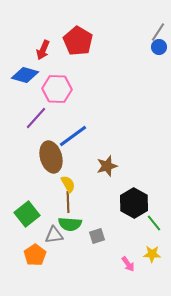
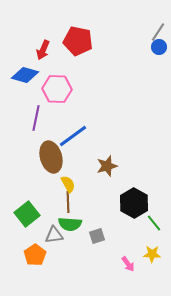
red pentagon: rotated 20 degrees counterclockwise
purple line: rotated 30 degrees counterclockwise
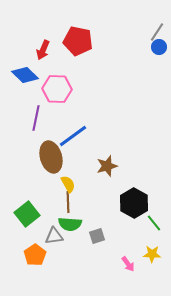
gray line: moved 1 px left
blue diamond: rotated 28 degrees clockwise
gray triangle: moved 1 px down
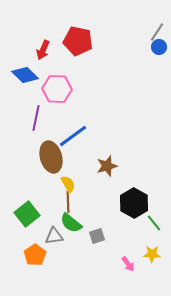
green semicircle: moved 1 px right, 1 px up; rotated 35 degrees clockwise
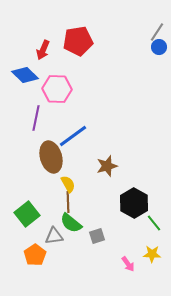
red pentagon: rotated 20 degrees counterclockwise
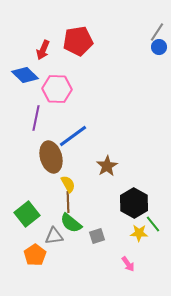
brown star: rotated 15 degrees counterclockwise
green line: moved 1 px left, 1 px down
yellow star: moved 13 px left, 21 px up
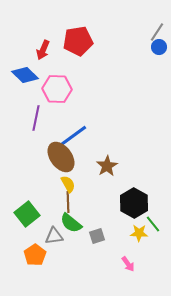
brown ellipse: moved 10 px right; rotated 20 degrees counterclockwise
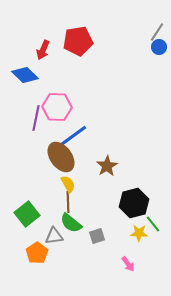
pink hexagon: moved 18 px down
black hexagon: rotated 16 degrees clockwise
orange pentagon: moved 2 px right, 2 px up
